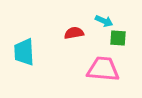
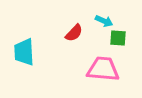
red semicircle: rotated 144 degrees clockwise
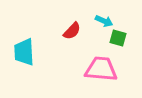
red semicircle: moved 2 px left, 2 px up
green square: rotated 12 degrees clockwise
pink trapezoid: moved 2 px left
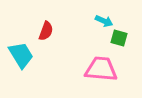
red semicircle: moved 26 px left; rotated 24 degrees counterclockwise
green square: moved 1 px right
cyan trapezoid: moved 3 px left, 3 px down; rotated 152 degrees clockwise
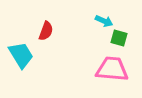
pink trapezoid: moved 11 px right
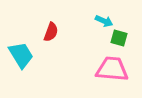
red semicircle: moved 5 px right, 1 px down
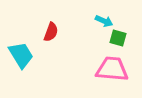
green square: moved 1 px left
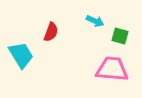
cyan arrow: moved 9 px left
green square: moved 2 px right, 2 px up
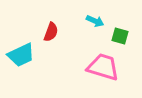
cyan trapezoid: rotated 96 degrees clockwise
pink trapezoid: moved 9 px left, 2 px up; rotated 12 degrees clockwise
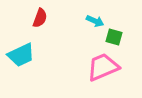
red semicircle: moved 11 px left, 14 px up
green square: moved 6 px left, 1 px down
pink trapezoid: rotated 40 degrees counterclockwise
